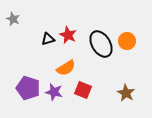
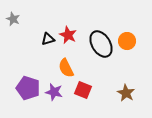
orange semicircle: rotated 96 degrees clockwise
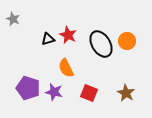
red square: moved 6 px right, 3 px down
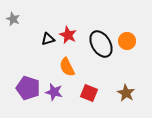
orange semicircle: moved 1 px right, 1 px up
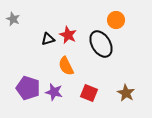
orange circle: moved 11 px left, 21 px up
orange semicircle: moved 1 px left, 1 px up
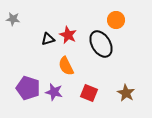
gray star: rotated 16 degrees counterclockwise
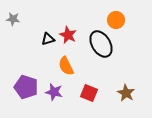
purple pentagon: moved 2 px left, 1 px up
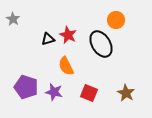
gray star: rotated 24 degrees clockwise
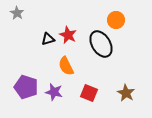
gray star: moved 4 px right, 6 px up
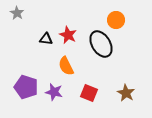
black triangle: moved 2 px left; rotated 24 degrees clockwise
